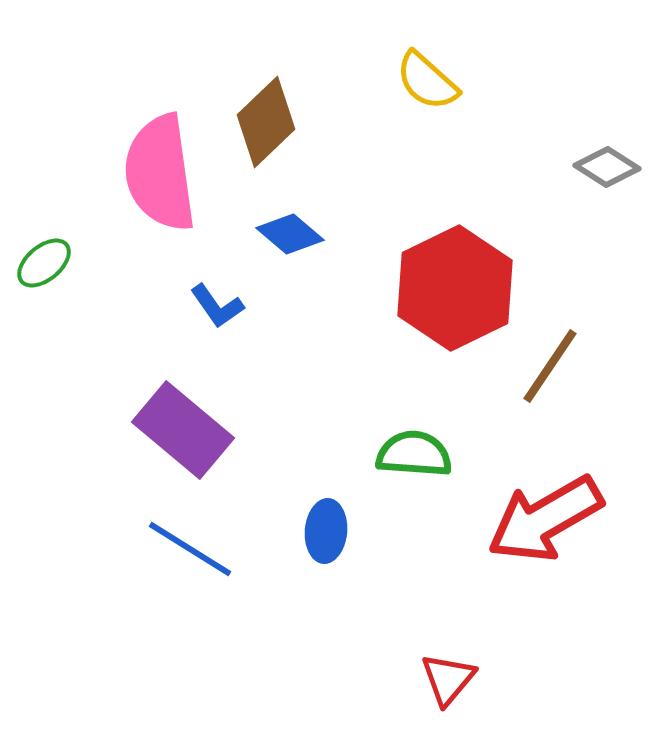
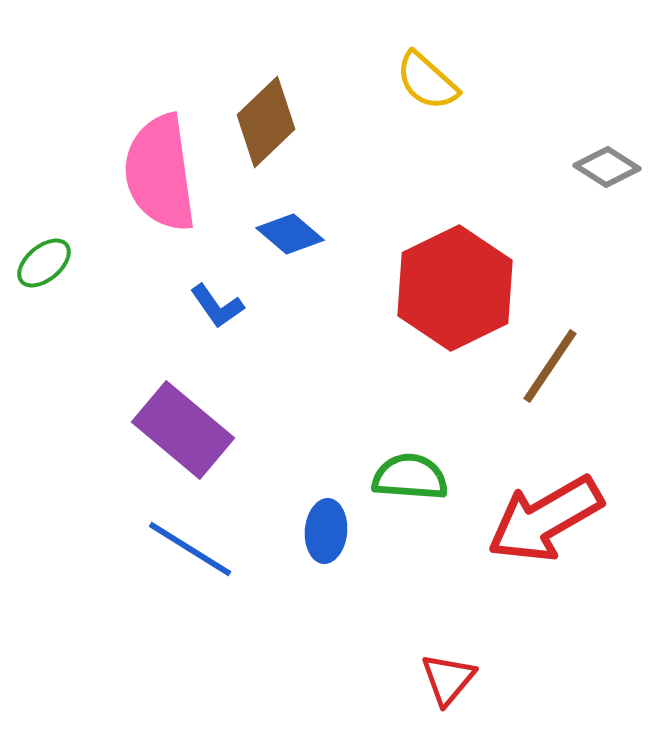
green semicircle: moved 4 px left, 23 px down
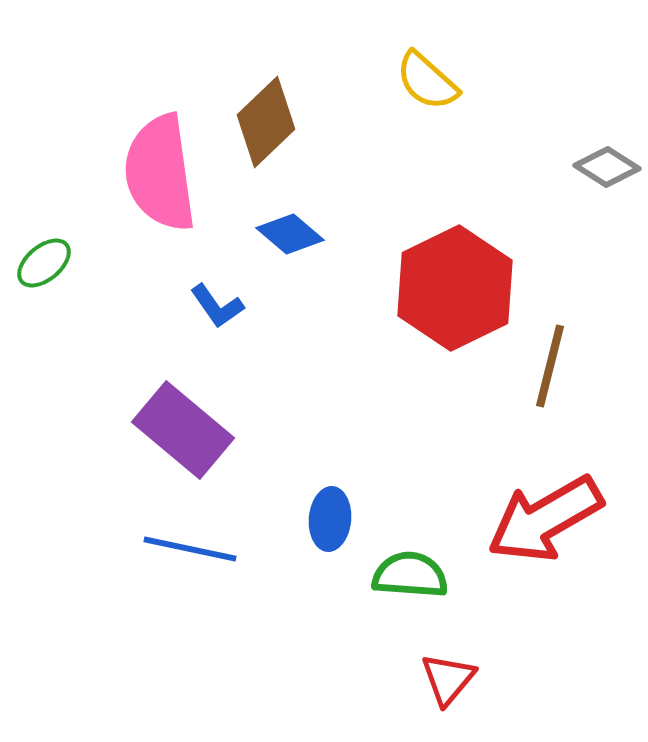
brown line: rotated 20 degrees counterclockwise
green semicircle: moved 98 px down
blue ellipse: moved 4 px right, 12 px up
blue line: rotated 20 degrees counterclockwise
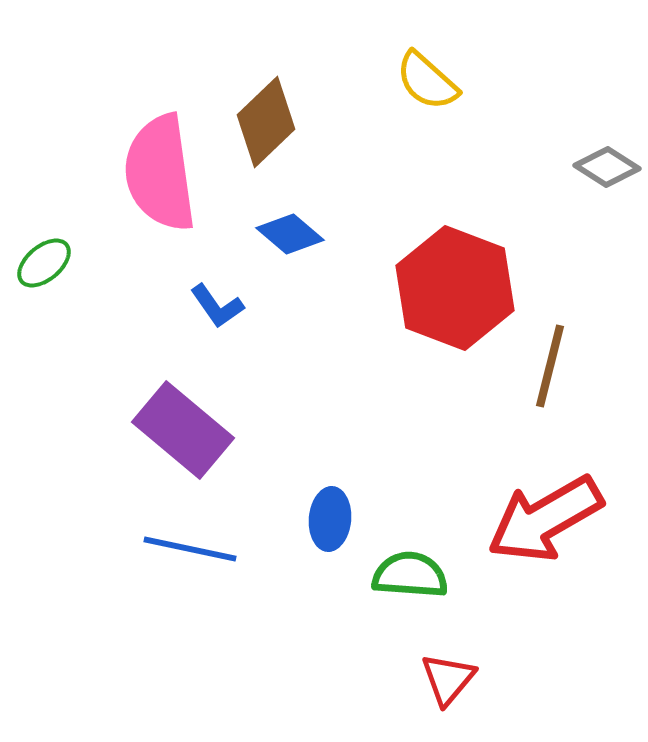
red hexagon: rotated 13 degrees counterclockwise
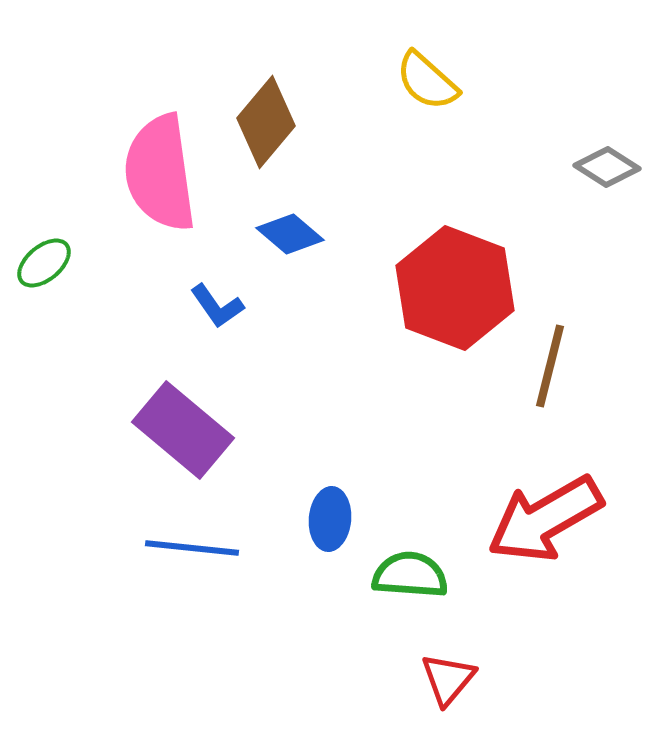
brown diamond: rotated 6 degrees counterclockwise
blue line: moved 2 px right, 1 px up; rotated 6 degrees counterclockwise
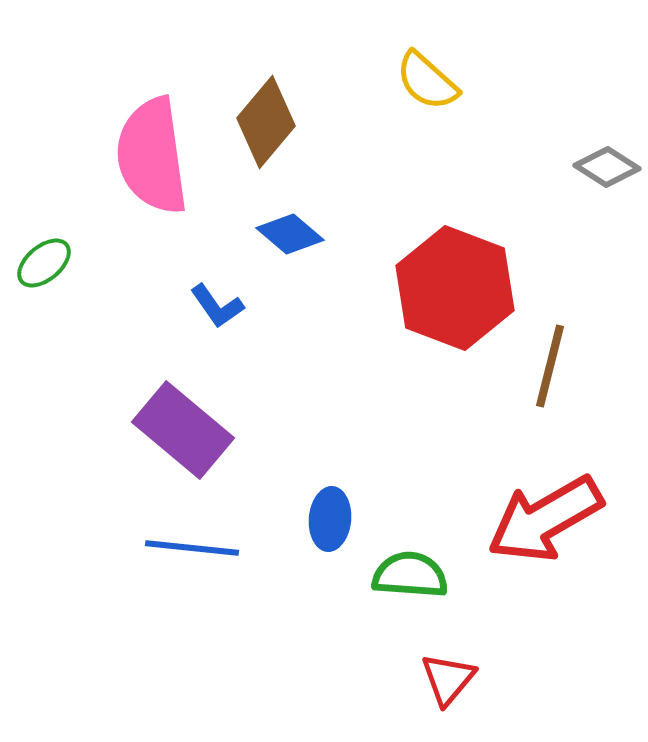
pink semicircle: moved 8 px left, 17 px up
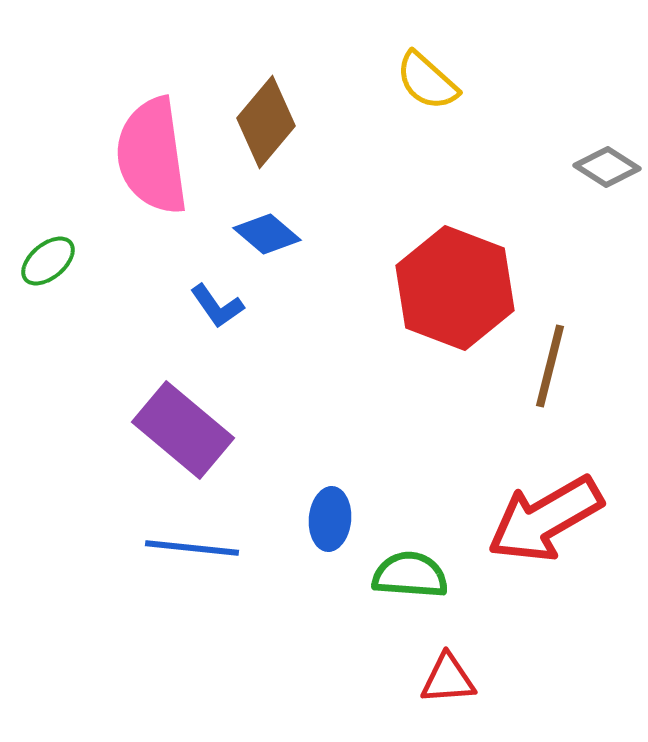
blue diamond: moved 23 px left
green ellipse: moved 4 px right, 2 px up
red triangle: rotated 46 degrees clockwise
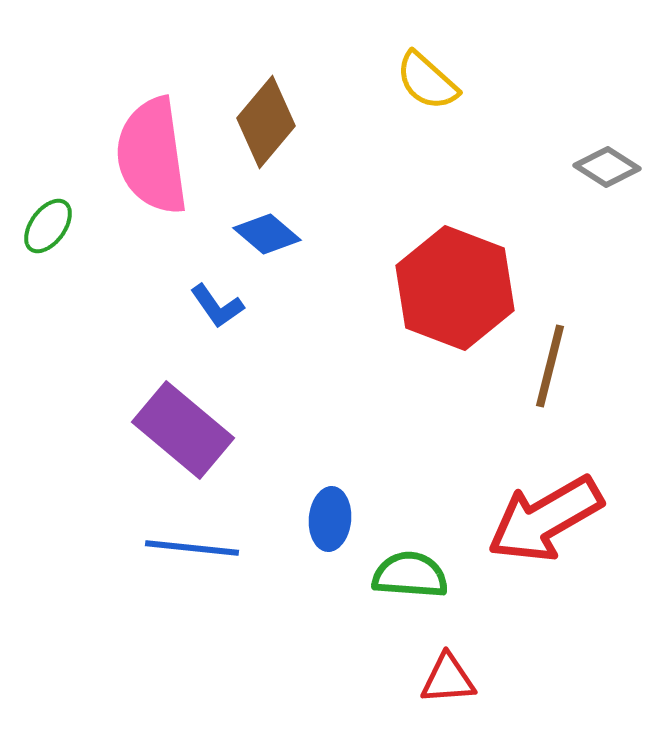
green ellipse: moved 35 px up; rotated 14 degrees counterclockwise
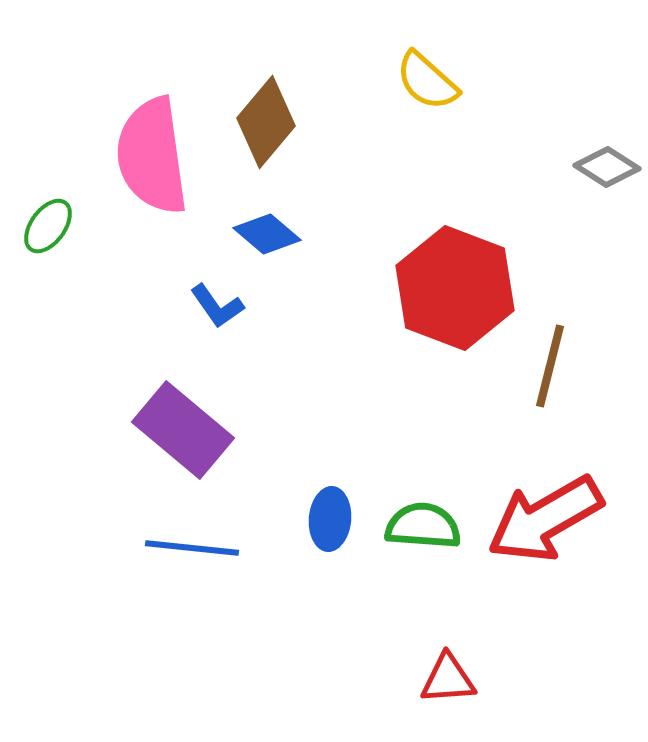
green semicircle: moved 13 px right, 49 px up
